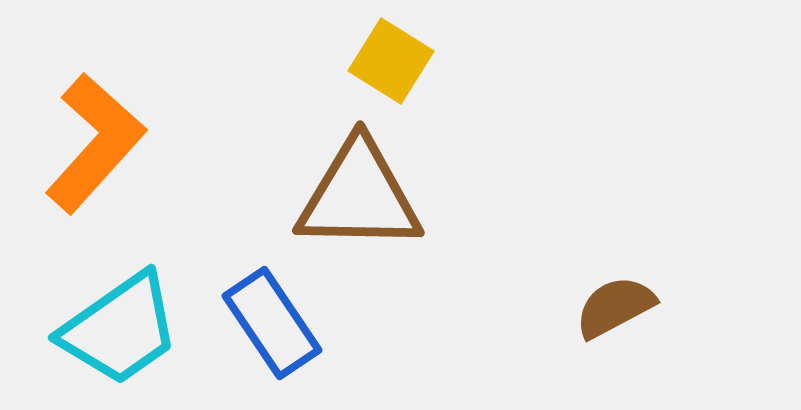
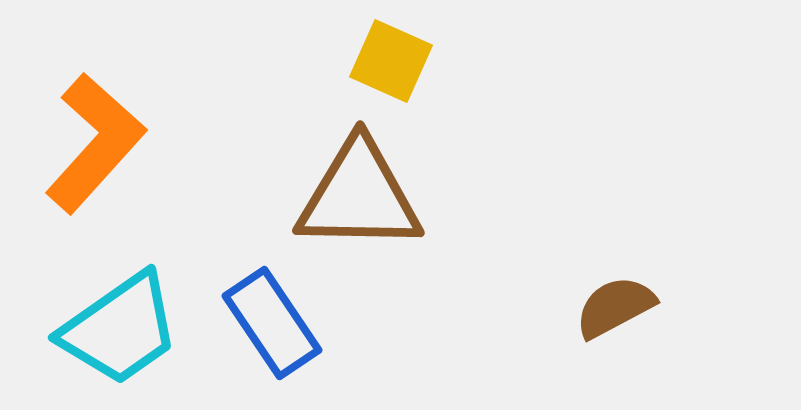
yellow square: rotated 8 degrees counterclockwise
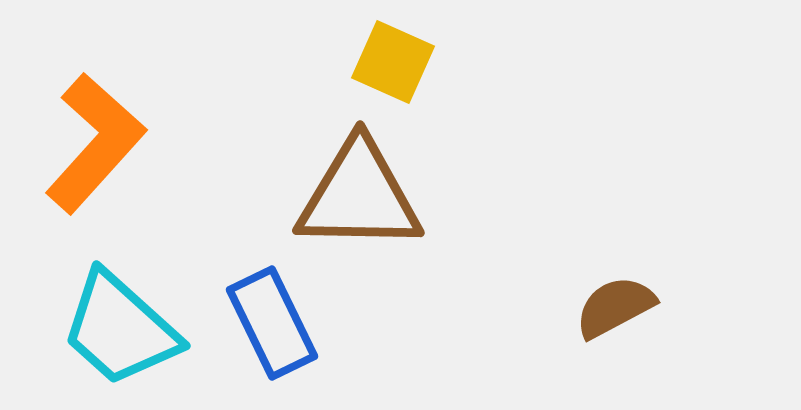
yellow square: moved 2 px right, 1 px down
blue rectangle: rotated 8 degrees clockwise
cyan trapezoid: rotated 77 degrees clockwise
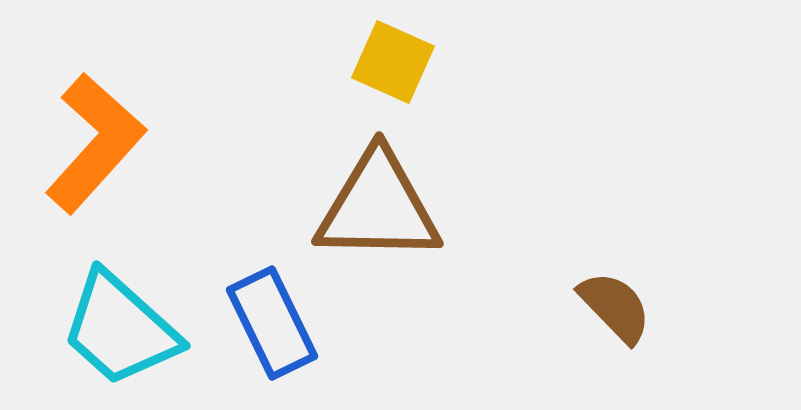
brown triangle: moved 19 px right, 11 px down
brown semicircle: rotated 74 degrees clockwise
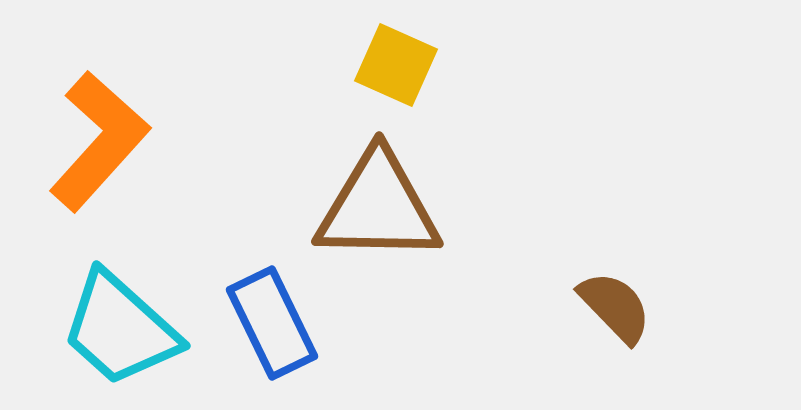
yellow square: moved 3 px right, 3 px down
orange L-shape: moved 4 px right, 2 px up
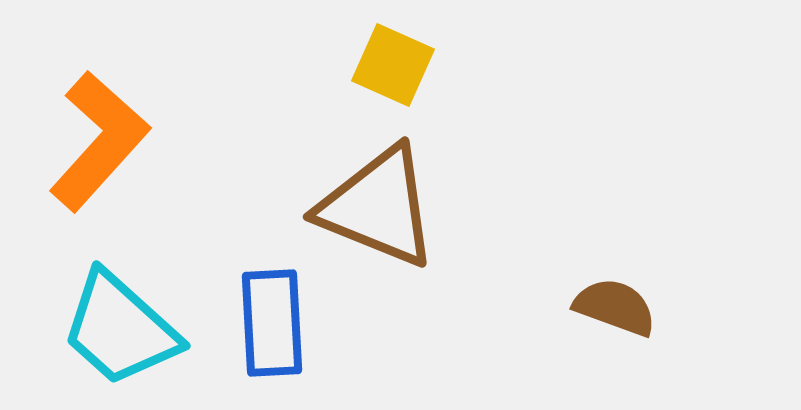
yellow square: moved 3 px left
brown triangle: rotated 21 degrees clockwise
brown semicircle: rotated 26 degrees counterclockwise
blue rectangle: rotated 23 degrees clockwise
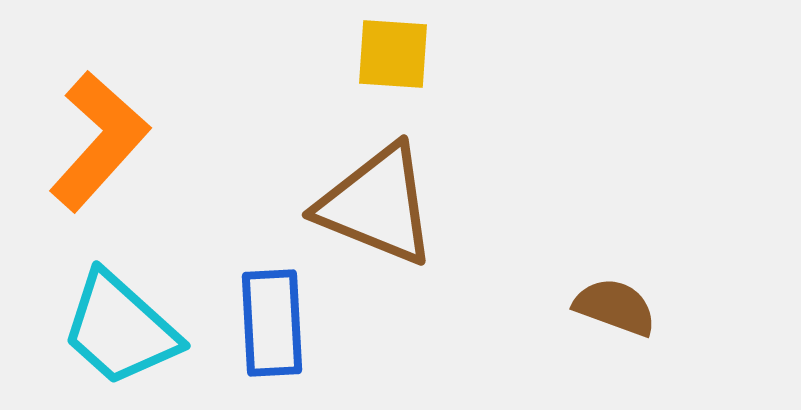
yellow square: moved 11 px up; rotated 20 degrees counterclockwise
brown triangle: moved 1 px left, 2 px up
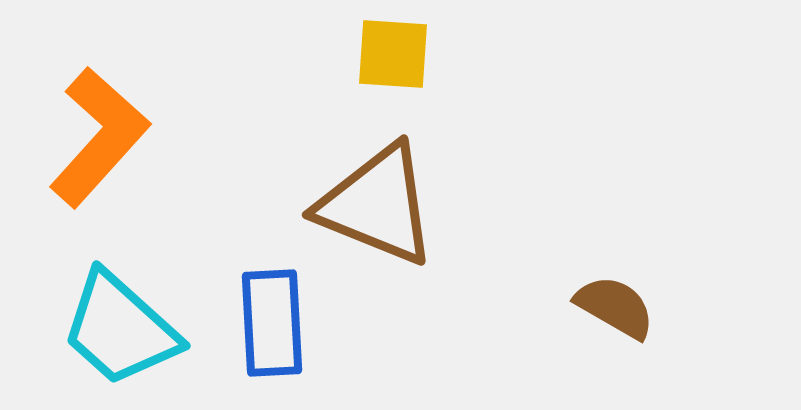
orange L-shape: moved 4 px up
brown semicircle: rotated 10 degrees clockwise
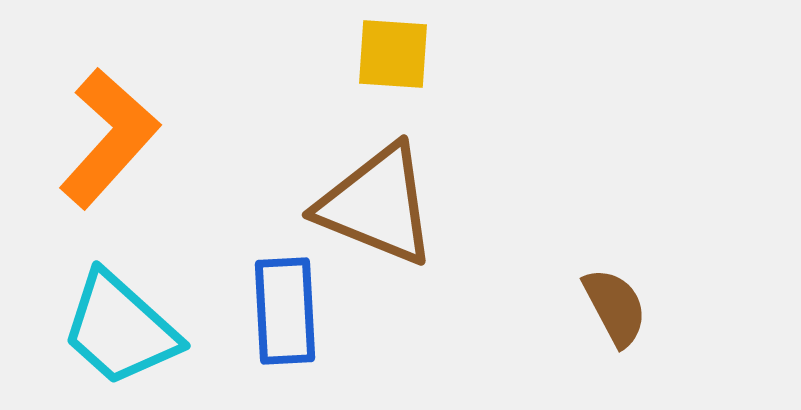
orange L-shape: moved 10 px right, 1 px down
brown semicircle: rotated 32 degrees clockwise
blue rectangle: moved 13 px right, 12 px up
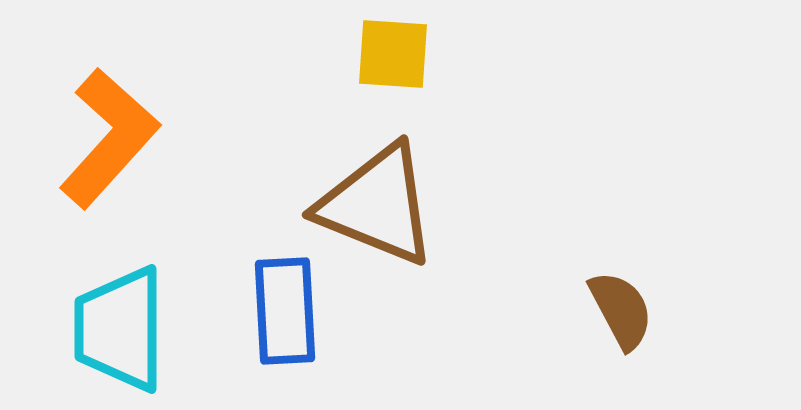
brown semicircle: moved 6 px right, 3 px down
cyan trapezoid: rotated 48 degrees clockwise
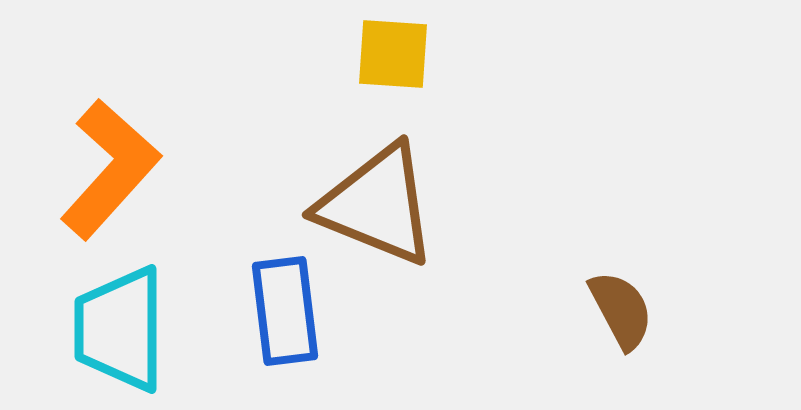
orange L-shape: moved 1 px right, 31 px down
blue rectangle: rotated 4 degrees counterclockwise
